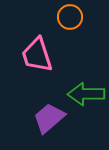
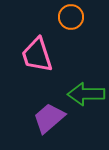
orange circle: moved 1 px right
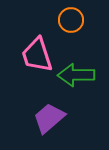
orange circle: moved 3 px down
green arrow: moved 10 px left, 19 px up
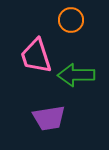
pink trapezoid: moved 1 px left, 1 px down
purple trapezoid: rotated 148 degrees counterclockwise
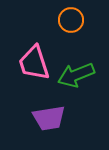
pink trapezoid: moved 2 px left, 7 px down
green arrow: rotated 21 degrees counterclockwise
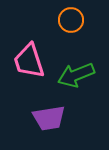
pink trapezoid: moved 5 px left, 2 px up
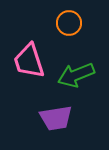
orange circle: moved 2 px left, 3 px down
purple trapezoid: moved 7 px right
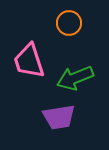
green arrow: moved 1 px left, 3 px down
purple trapezoid: moved 3 px right, 1 px up
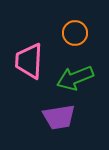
orange circle: moved 6 px right, 10 px down
pink trapezoid: rotated 21 degrees clockwise
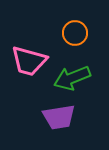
pink trapezoid: rotated 78 degrees counterclockwise
green arrow: moved 3 px left
